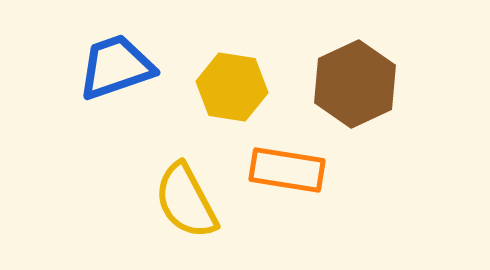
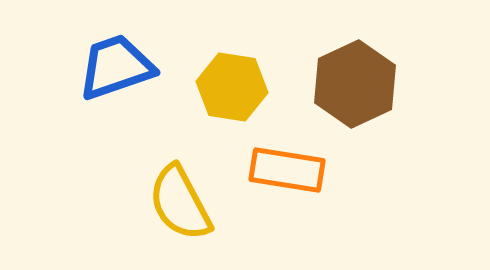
yellow semicircle: moved 6 px left, 2 px down
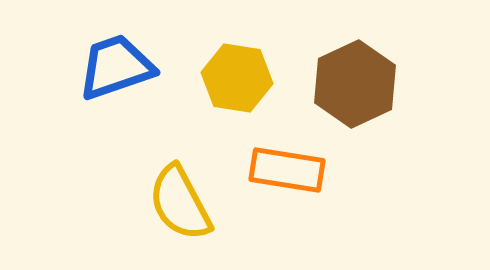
yellow hexagon: moved 5 px right, 9 px up
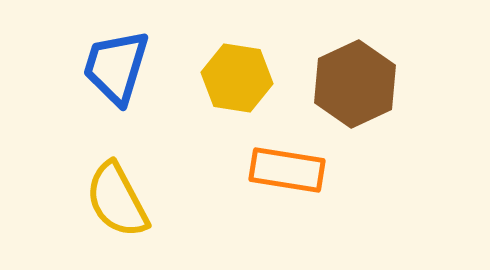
blue trapezoid: rotated 54 degrees counterclockwise
yellow semicircle: moved 63 px left, 3 px up
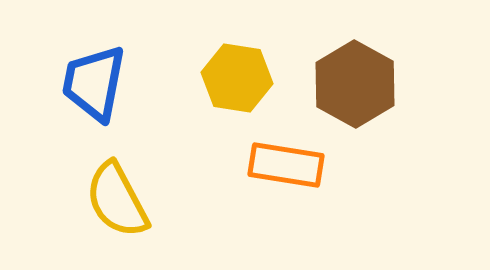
blue trapezoid: moved 22 px left, 16 px down; rotated 6 degrees counterclockwise
brown hexagon: rotated 6 degrees counterclockwise
orange rectangle: moved 1 px left, 5 px up
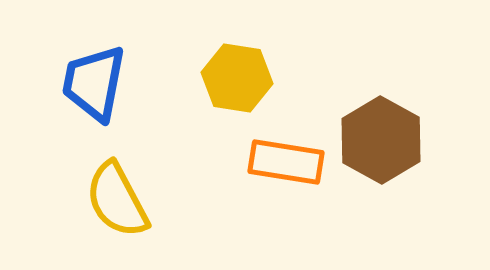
brown hexagon: moved 26 px right, 56 px down
orange rectangle: moved 3 px up
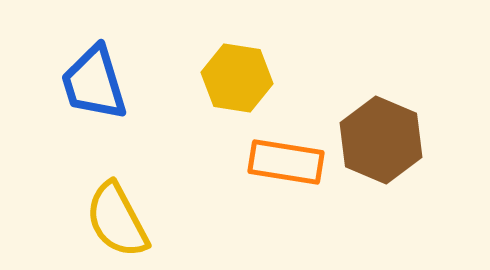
blue trapezoid: rotated 28 degrees counterclockwise
brown hexagon: rotated 6 degrees counterclockwise
yellow semicircle: moved 20 px down
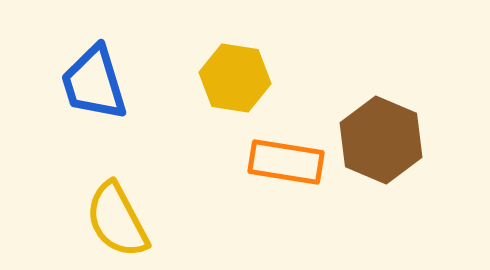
yellow hexagon: moved 2 px left
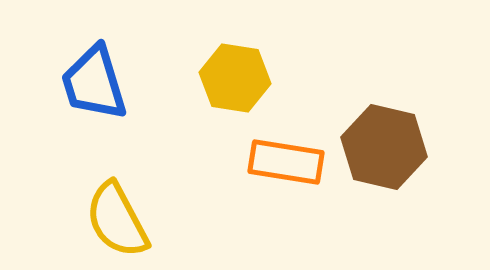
brown hexagon: moved 3 px right, 7 px down; rotated 10 degrees counterclockwise
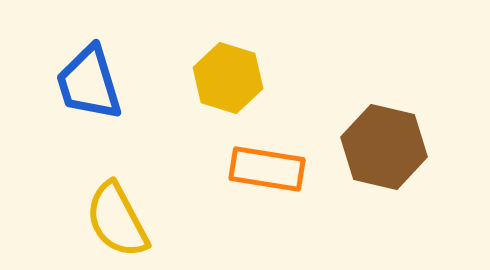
yellow hexagon: moved 7 px left; rotated 8 degrees clockwise
blue trapezoid: moved 5 px left
orange rectangle: moved 19 px left, 7 px down
